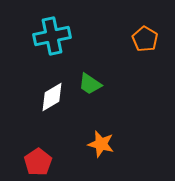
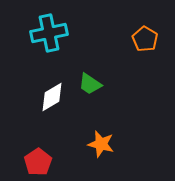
cyan cross: moved 3 px left, 3 px up
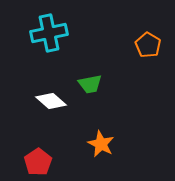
orange pentagon: moved 3 px right, 6 px down
green trapezoid: rotated 45 degrees counterclockwise
white diamond: moved 1 px left, 4 px down; rotated 72 degrees clockwise
orange star: rotated 12 degrees clockwise
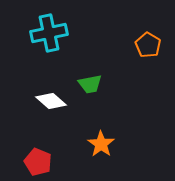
orange star: rotated 8 degrees clockwise
red pentagon: rotated 16 degrees counterclockwise
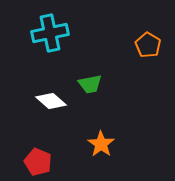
cyan cross: moved 1 px right
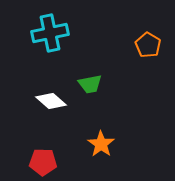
red pentagon: moved 5 px right; rotated 20 degrees counterclockwise
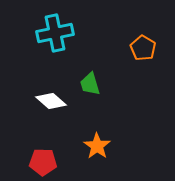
cyan cross: moved 5 px right
orange pentagon: moved 5 px left, 3 px down
green trapezoid: rotated 85 degrees clockwise
orange star: moved 4 px left, 2 px down
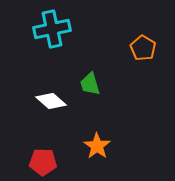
cyan cross: moved 3 px left, 4 px up
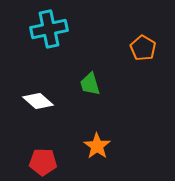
cyan cross: moved 3 px left
white diamond: moved 13 px left
